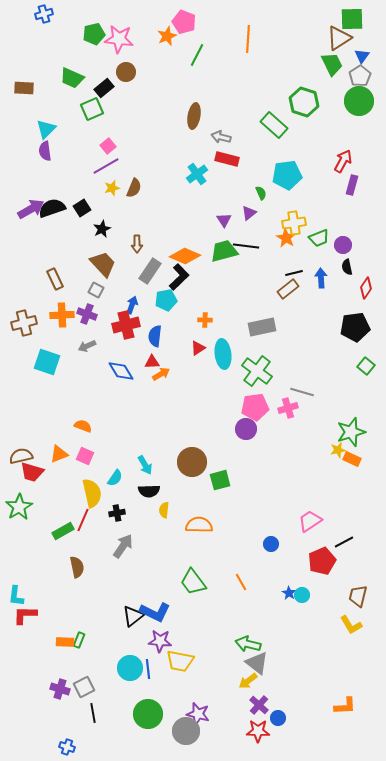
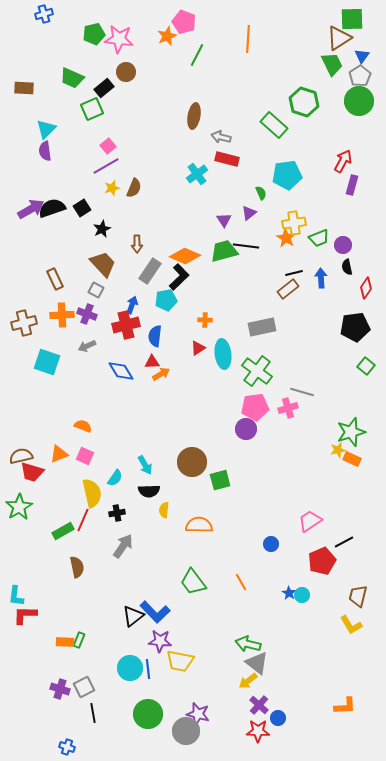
blue L-shape at (155, 612): rotated 20 degrees clockwise
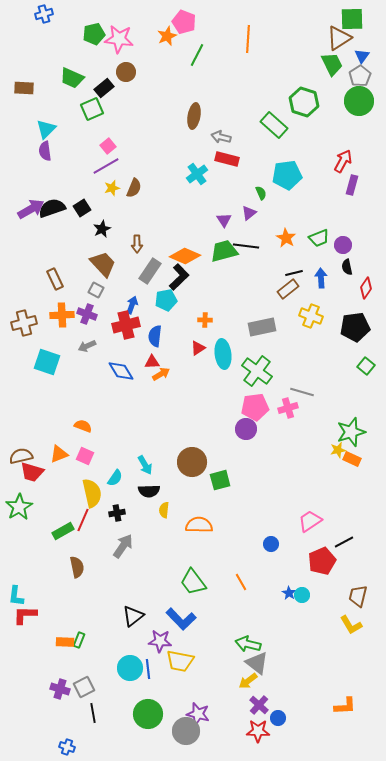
yellow cross at (294, 223): moved 17 px right, 93 px down; rotated 30 degrees clockwise
blue L-shape at (155, 612): moved 26 px right, 7 px down
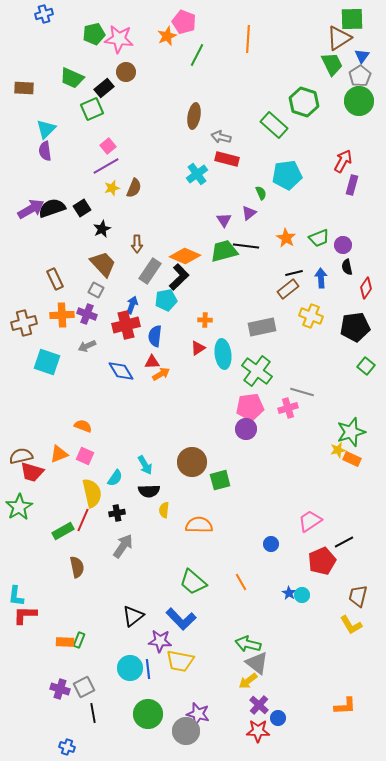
pink pentagon at (255, 407): moved 5 px left
green trapezoid at (193, 582): rotated 12 degrees counterclockwise
